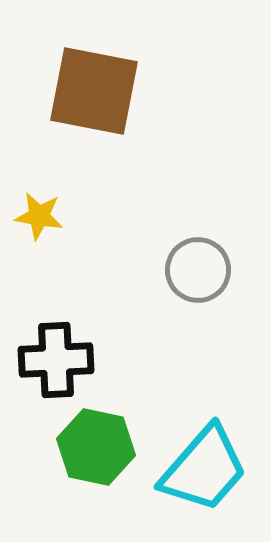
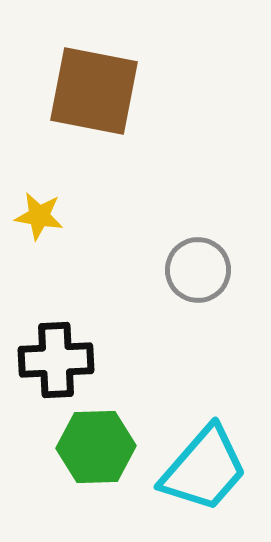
green hexagon: rotated 14 degrees counterclockwise
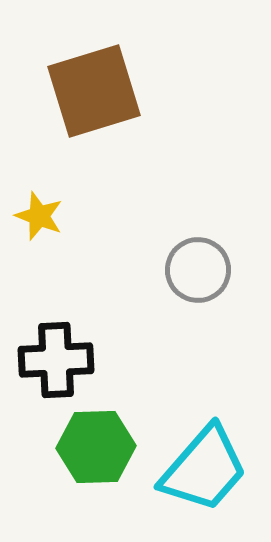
brown square: rotated 28 degrees counterclockwise
yellow star: rotated 12 degrees clockwise
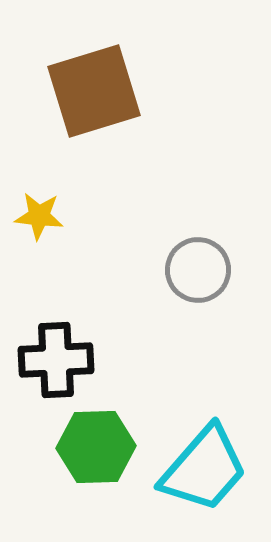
yellow star: rotated 15 degrees counterclockwise
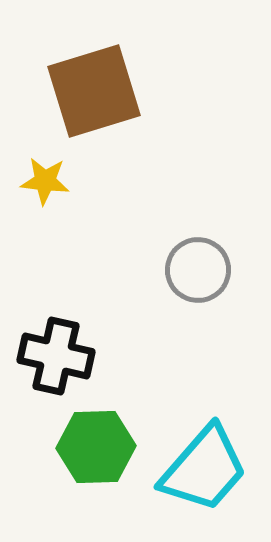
yellow star: moved 6 px right, 35 px up
black cross: moved 4 px up; rotated 16 degrees clockwise
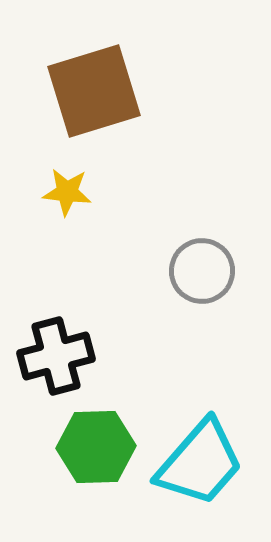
yellow star: moved 22 px right, 11 px down
gray circle: moved 4 px right, 1 px down
black cross: rotated 28 degrees counterclockwise
cyan trapezoid: moved 4 px left, 6 px up
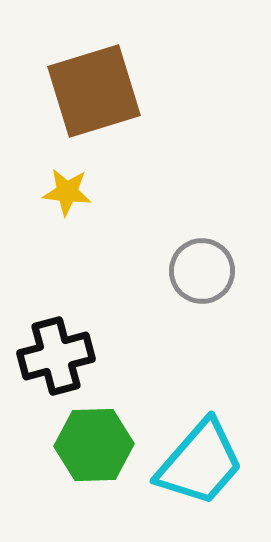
green hexagon: moved 2 px left, 2 px up
